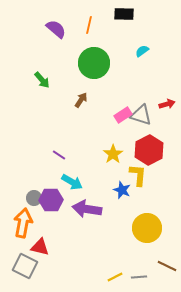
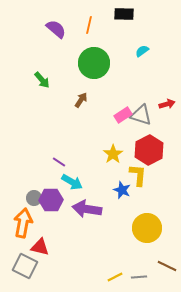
purple line: moved 7 px down
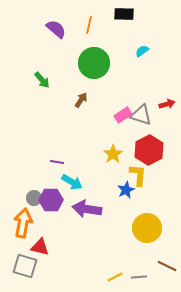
purple line: moved 2 px left; rotated 24 degrees counterclockwise
blue star: moved 4 px right; rotated 24 degrees clockwise
gray square: rotated 10 degrees counterclockwise
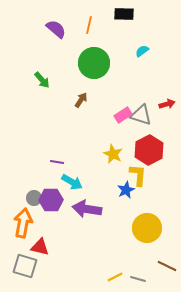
yellow star: rotated 12 degrees counterclockwise
gray line: moved 1 px left, 2 px down; rotated 21 degrees clockwise
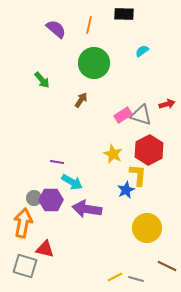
red triangle: moved 5 px right, 2 px down
gray line: moved 2 px left
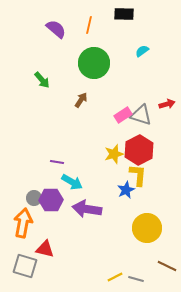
red hexagon: moved 10 px left
yellow star: moved 1 px right; rotated 30 degrees clockwise
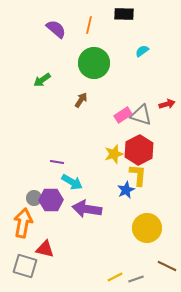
green arrow: rotated 96 degrees clockwise
gray line: rotated 35 degrees counterclockwise
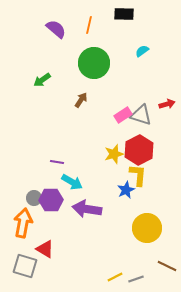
red triangle: rotated 18 degrees clockwise
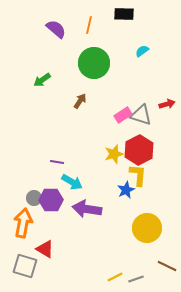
brown arrow: moved 1 px left, 1 px down
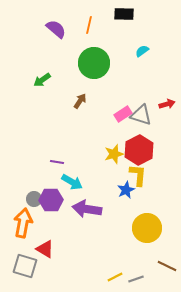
pink rectangle: moved 1 px up
gray circle: moved 1 px down
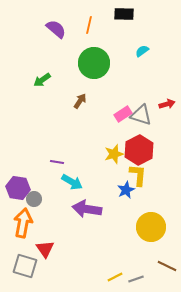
purple hexagon: moved 33 px left, 12 px up; rotated 10 degrees clockwise
yellow circle: moved 4 px right, 1 px up
red triangle: rotated 24 degrees clockwise
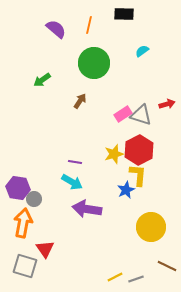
purple line: moved 18 px right
